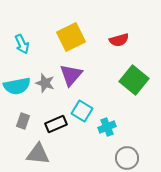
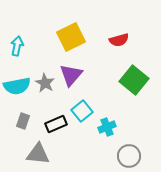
cyan arrow: moved 5 px left, 2 px down; rotated 144 degrees counterclockwise
gray star: rotated 12 degrees clockwise
cyan square: rotated 20 degrees clockwise
gray circle: moved 2 px right, 2 px up
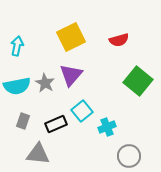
green square: moved 4 px right, 1 px down
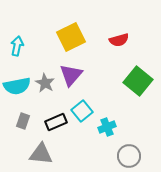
black rectangle: moved 2 px up
gray triangle: moved 3 px right
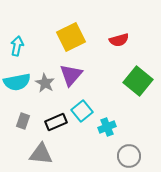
cyan semicircle: moved 4 px up
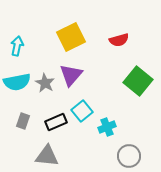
gray triangle: moved 6 px right, 2 px down
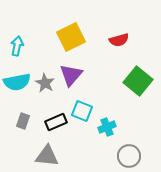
cyan square: rotated 30 degrees counterclockwise
